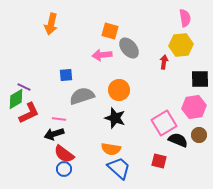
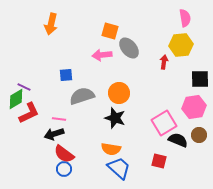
orange circle: moved 3 px down
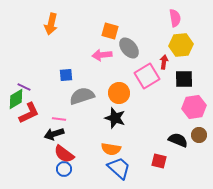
pink semicircle: moved 10 px left
black square: moved 16 px left
pink square: moved 17 px left, 47 px up
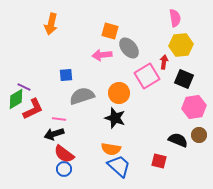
black square: rotated 24 degrees clockwise
red L-shape: moved 4 px right, 4 px up
blue trapezoid: moved 2 px up
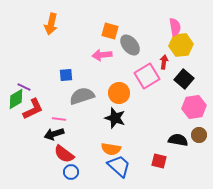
pink semicircle: moved 9 px down
gray ellipse: moved 1 px right, 3 px up
black square: rotated 18 degrees clockwise
black semicircle: rotated 12 degrees counterclockwise
blue circle: moved 7 px right, 3 px down
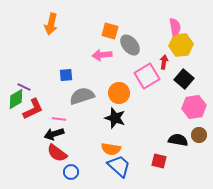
red semicircle: moved 7 px left, 1 px up
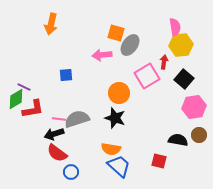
orange square: moved 6 px right, 2 px down
gray ellipse: rotated 75 degrees clockwise
gray semicircle: moved 5 px left, 23 px down
red L-shape: rotated 15 degrees clockwise
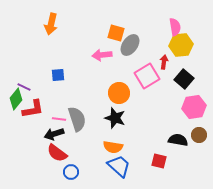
blue square: moved 8 px left
green diamond: rotated 20 degrees counterclockwise
gray semicircle: rotated 90 degrees clockwise
orange semicircle: moved 2 px right, 2 px up
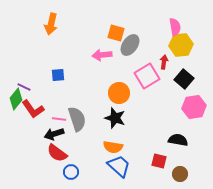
red L-shape: rotated 65 degrees clockwise
brown circle: moved 19 px left, 39 px down
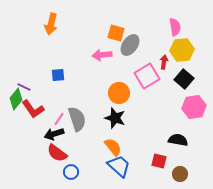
yellow hexagon: moved 1 px right, 5 px down
pink line: rotated 64 degrees counterclockwise
orange semicircle: rotated 138 degrees counterclockwise
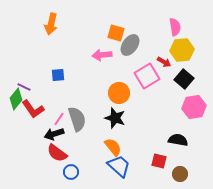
red arrow: rotated 112 degrees clockwise
